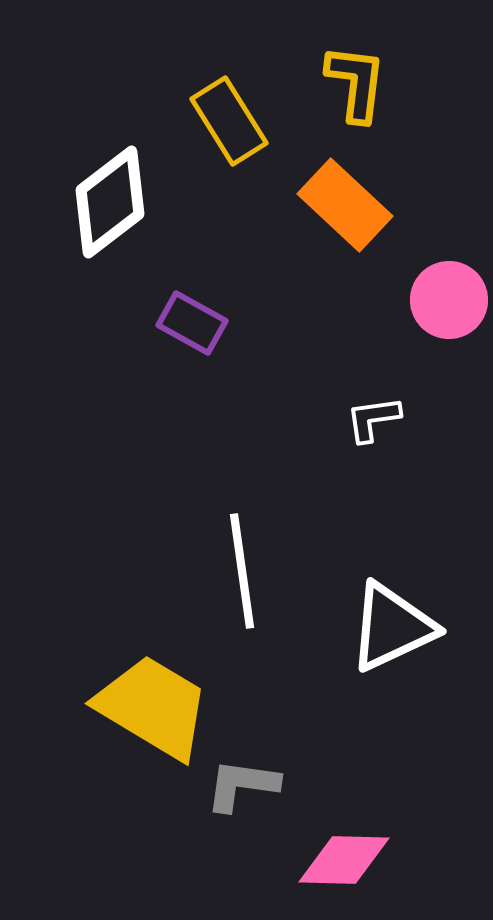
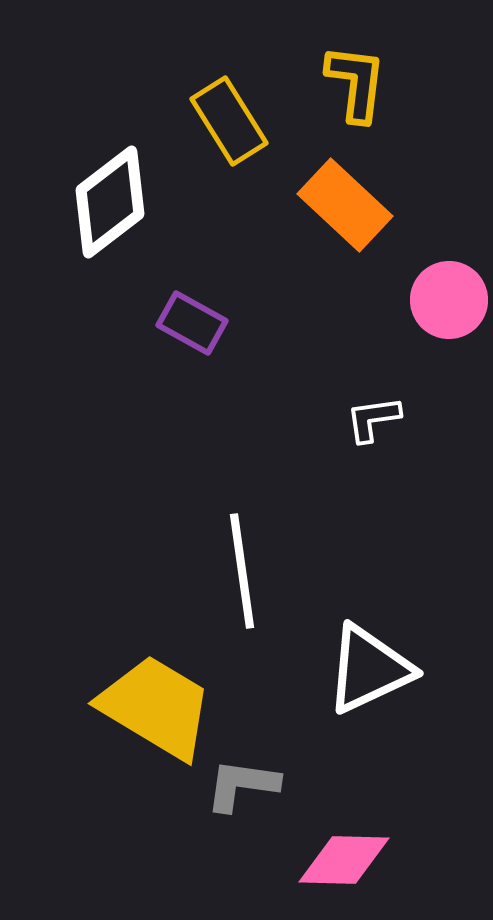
white triangle: moved 23 px left, 42 px down
yellow trapezoid: moved 3 px right
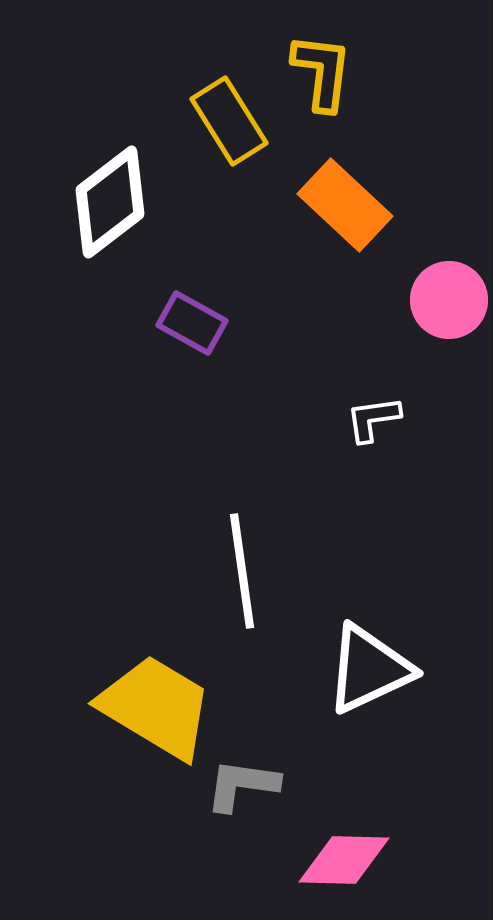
yellow L-shape: moved 34 px left, 11 px up
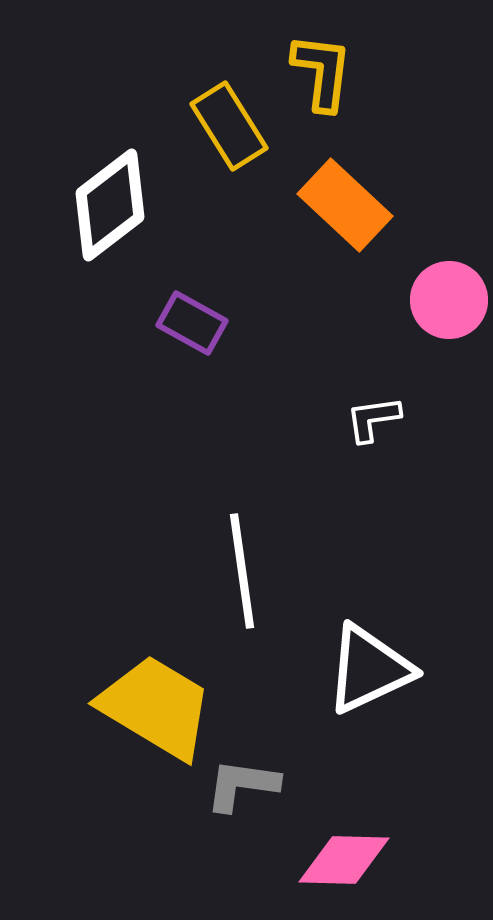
yellow rectangle: moved 5 px down
white diamond: moved 3 px down
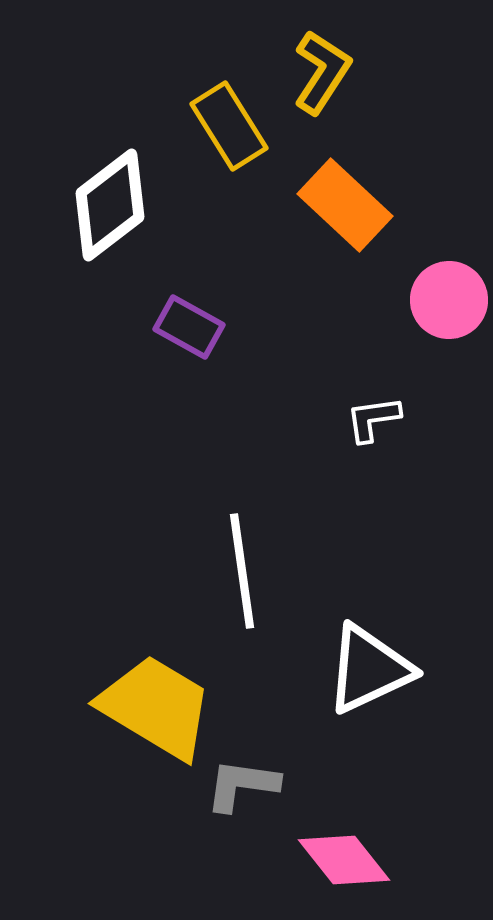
yellow L-shape: rotated 26 degrees clockwise
purple rectangle: moved 3 px left, 4 px down
pink diamond: rotated 50 degrees clockwise
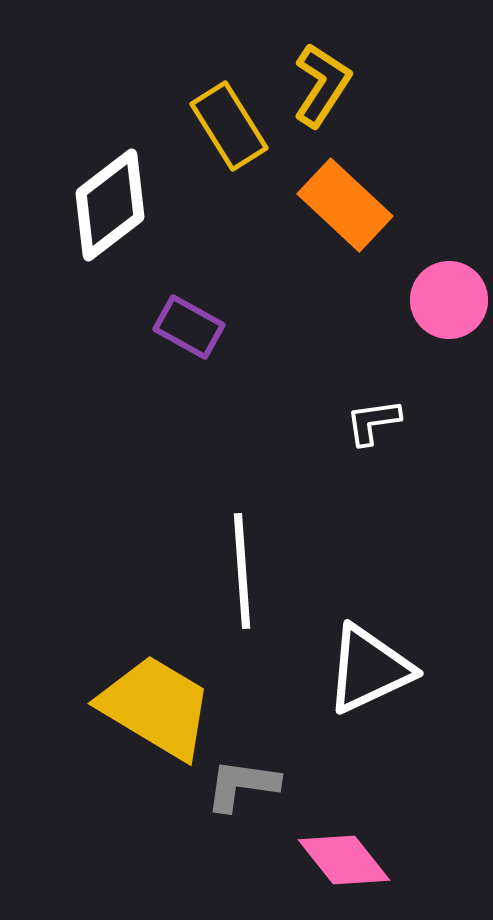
yellow L-shape: moved 13 px down
white L-shape: moved 3 px down
white line: rotated 4 degrees clockwise
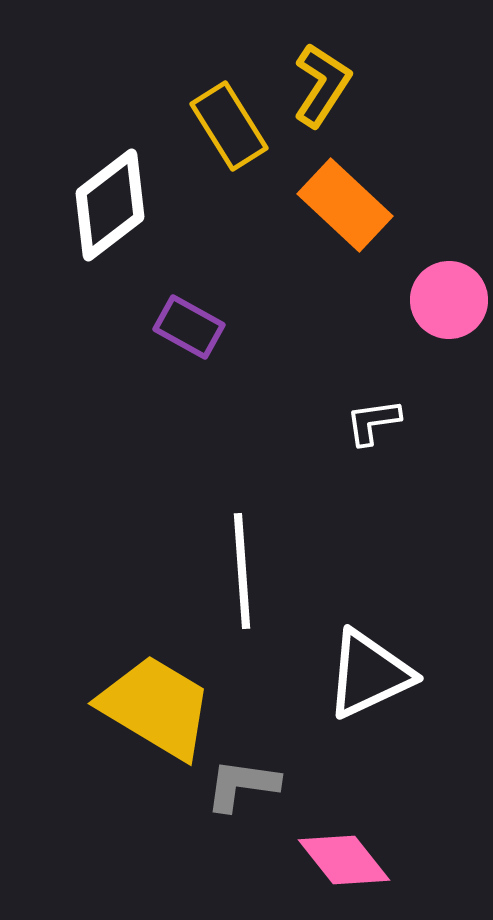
white triangle: moved 5 px down
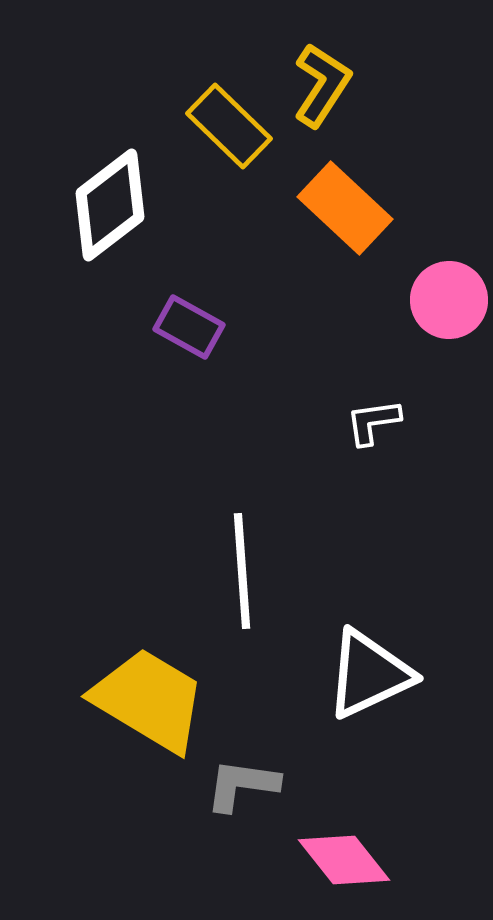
yellow rectangle: rotated 14 degrees counterclockwise
orange rectangle: moved 3 px down
yellow trapezoid: moved 7 px left, 7 px up
